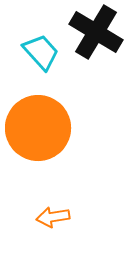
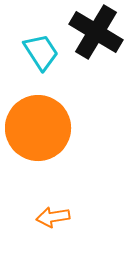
cyan trapezoid: rotated 9 degrees clockwise
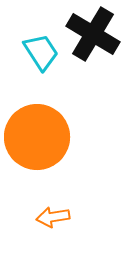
black cross: moved 3 px left, 2 px down
orange circle: moved 1 px left, 9 px down
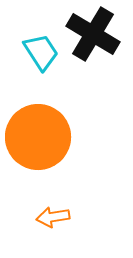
orange circle: moved 1 px right
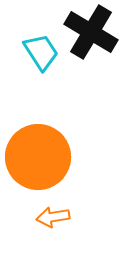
black cross: moved 2 px left, 2 px up
orange circle: moved 20 px down
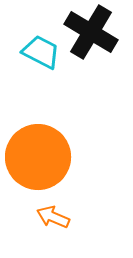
cyan trapezoid: rotated 30 degrees counterclockwise
orange arrow: rotated 32 degrees clockwise
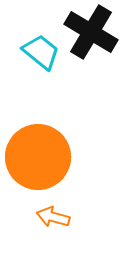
cyan trapezoid: rotated 12 degrees clockwise
orange arrow: rotated 8 degrees counterclockwise
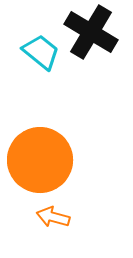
orange circle: moved 2 px right, 3 px down
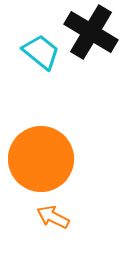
orange circle: moved 1 px right, 1 px up
orange arrow: rotated 12 degrees clockwise
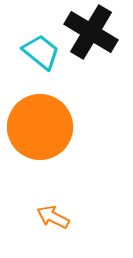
orange circle: moved 1 px left, 32 px up
